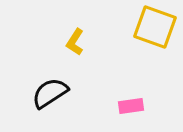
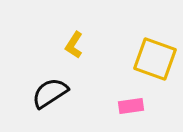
yellow square: moved 32 px down
yellow L-shape: moved 1 px left, 3 px down
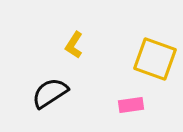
pink rectangle: moved 1 px up
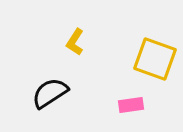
yellow L-shape: moved 1 px right, 3 px up
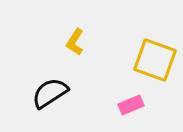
yellow square: moved 1 px down
pink rectangle: rotated 15 degrees counterclockwise
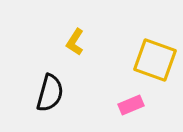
black semicircle: rotated 138 degrees clockwise
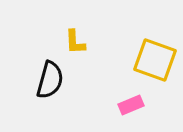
yellow L-shape: rotated 36 degrees counterclockwise
black semicircle: moved 13 px up
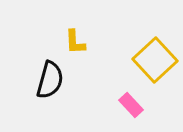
yellow square: rotated 27 degrees clockwise
pink rectangle: rotated 70 degrees clockwise
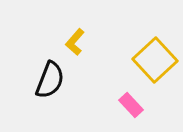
yellow L-shape: rotated 44 degrees clockwise
black semicircle: rotated 6 degrees clockwise
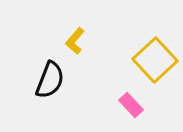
yellow L-shape: moved 1 px up
